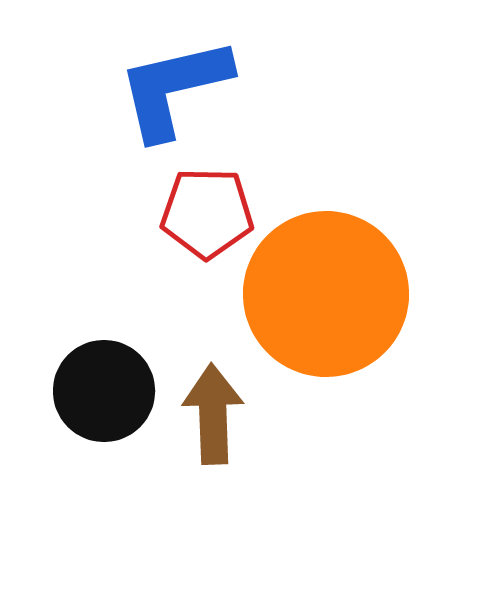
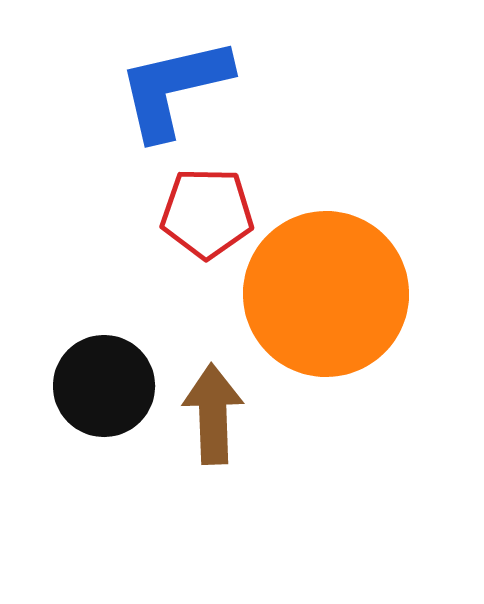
black circle: moved 5 px up
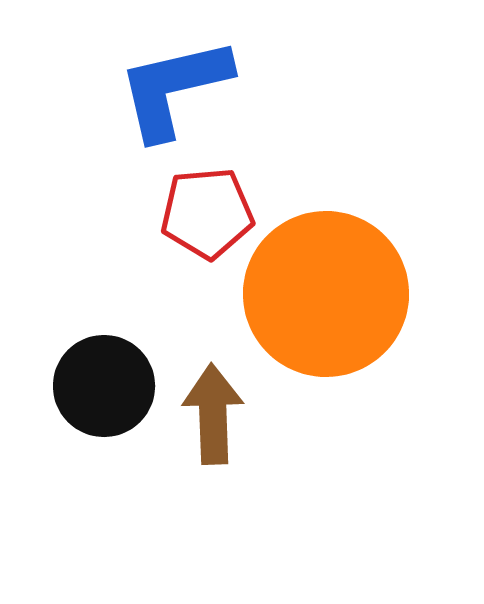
red pentagon: rotated 6 degrees counterclockwise
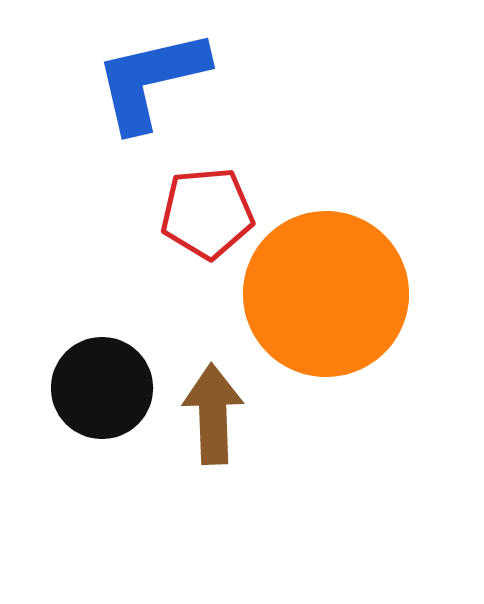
blue L-shape: moved 23 px left, 8 px up
black circle: moved 2 px left, 2 px down
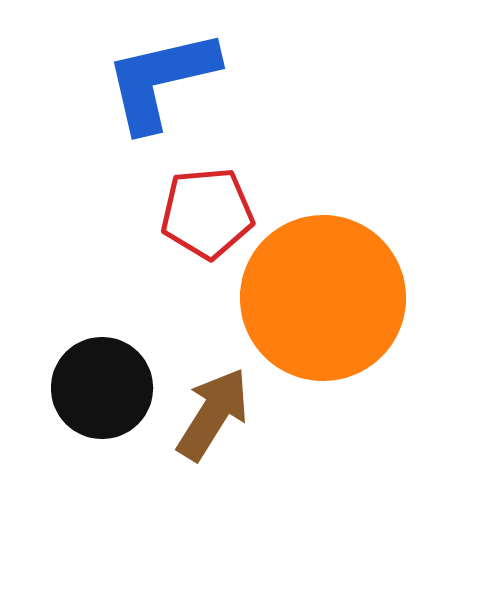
blue L-shape: moved 10 px right
orange circle: moved 3 px left, 4 px down
brown arrow: rotated 34 degrees clockwise
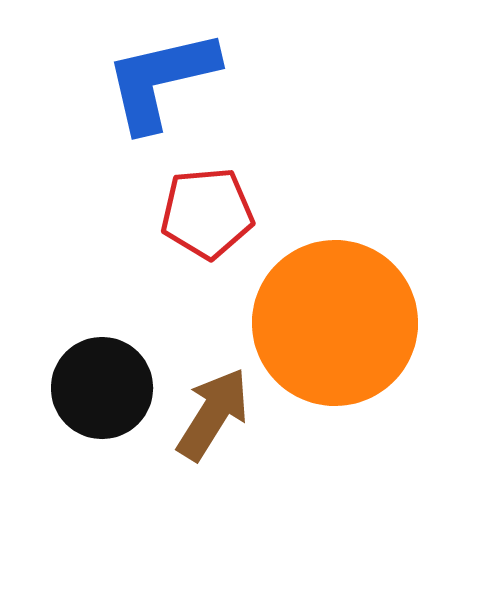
orange circle: moved 12 px right, 25 px down
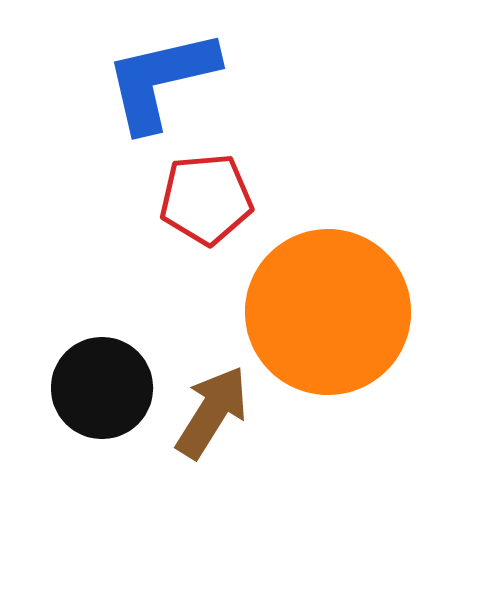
red pentagon: moved 1 px left, 14 px up
orange circle: moved 7 px left, 11 px up
brown arrow: moved 1 px left, 2 px up
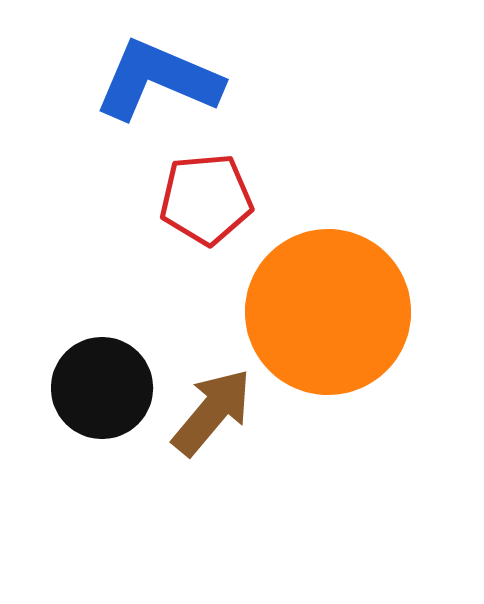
blue L-shape: moved 3 px left; rotated 36 degrees clockwise
brown arrow: rotated 8 degrees clockwise
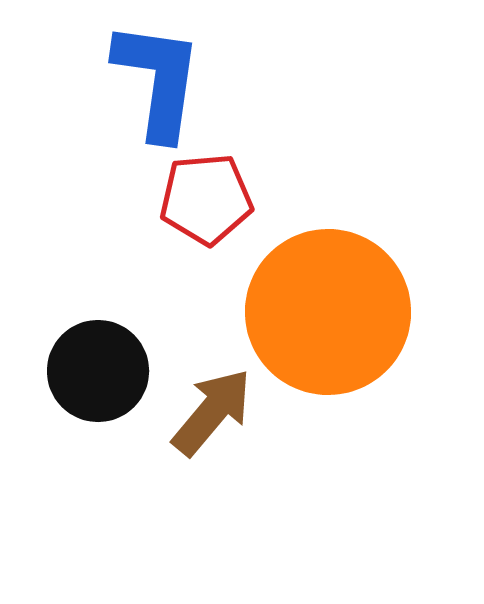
blue L-shape: rotated 75 degrees clockwise
black circle: moved 4 px left, 17 px up
